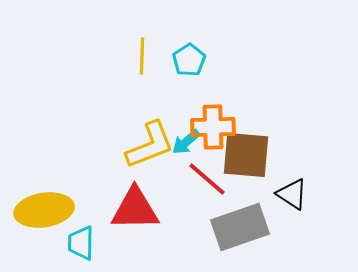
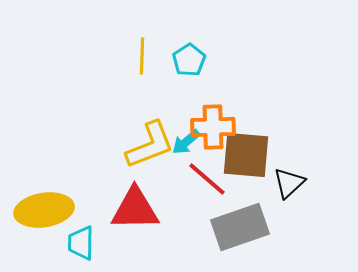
black triangle: moved 3 px left, 11 px up; rotated 44 degrees clockwise
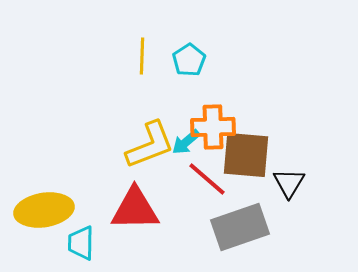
black triangle: rotated 16 degrees counterclockwise
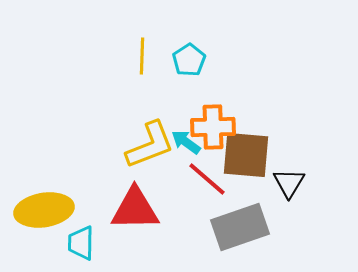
cyan arrow: rotated 76 degrees clockwise
